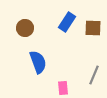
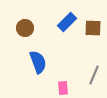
blue rectangle: rotated 12 degrees clockwise
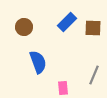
brown circle: moved 1 px left, 1 px up
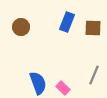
blue rectangle: rotated 24 degrees counterclockwise
brown circle: moved 3 px left
blue semicircle: moved 21 px down
pink rectangle: rotated 40 degrees counterclockwise
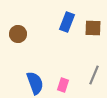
brown circle: moved 3 px left, 7 px down
blue semicircle: moved 3 px left
pink rectangle: moved 3 px up; rotated 64 degrees clockwise
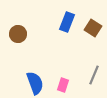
brown square: rotated 30 degrees clockwise
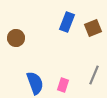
brown square: rotated 36 degrees clockwise
brown circle: moved 2 px left, 4 px down
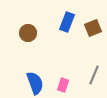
brown circle: moved 12 px right, 5 px up
